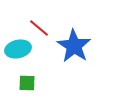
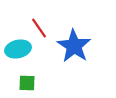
red line: rotated 15 degrees clockwise
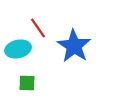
red line: moved 1 px left
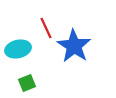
red line: moved 8 px right; rotated 10 degrees clockwise
green square: rotated 24 degrees counterclockwise
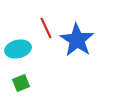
blue star: moved 3 px right, 6 px up
green square: moved 6 px left
